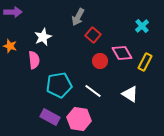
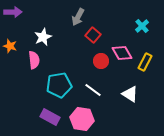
red circle: moved 1 px right
white line: moved 1 px up
pink hexagon: moved 3 px right
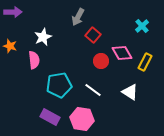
white triangle: moved 2 px up
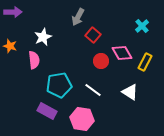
purple rectangle: moved 3 px left, 6 px up
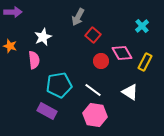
pink hexagon: moved 13 px right, 4 px up
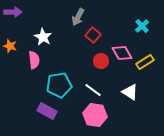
white star: rotated 18 degrees counterclockwise
yellow rectangle: rotated 30 degrees clockwise
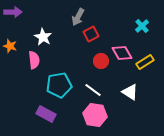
red square: moved 2 px left, 1 px up; rotated 21 degrees clockwise
purple rectangle: moved 1 px left, 3 px down
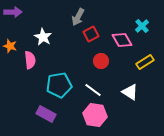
pink diamond: moved 13 px up
pink semicircle: moved 4 px left
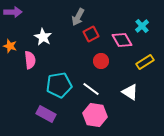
white line: moved 2 px left, 1 px up
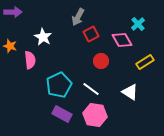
cyan cross: moved 4 px left, 2 px up
cyan pentagon: rotated 15 degrees counterclockwise
purple rectangle: moved 16 px right
